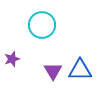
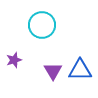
purple star: moved 2 px right, 1 px down
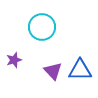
cyan circle: moved 2 px down
purple triangle: rotated 12 degrees counterclockwise
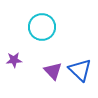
purple star: rotated 14 degrees clockwise
blue triangle: rotated 45 degrees clockwise
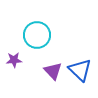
cyan circle: moved 5 px left, 8 px down
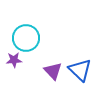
cyan circle: moved 11 px left, 3 px down
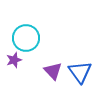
purple star: rotated 14 degrees counterclockwise
blue triangle: moved 2 px down; rotated 10 degrees clockwise
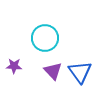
cyan circle: moved 19 px right
purple star: moved 6 px down; rotated 21 degrees clockwise
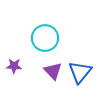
blue triangle: rotated 15 degrees clockwise
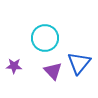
blue triangle: moved 1 px left, 9 px up
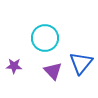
blue triangle: moved 2 px right
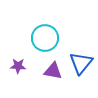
purple star: moved 4 px right
purple triangle: rotated 36 degrees counterclockwise
